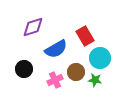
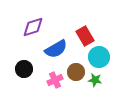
cyan circle: moved 1 px left, 1 px up
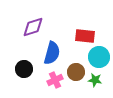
red rectangle: rotated 54 degrees counterclockwise
blue semicircle: moved 4 px left, 4 px down; rotated 45 degrees counterclockwise
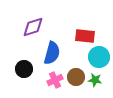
brown circle: moved 5 px down
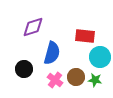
cyan circle: moved 1 px right
pink cross: rotated 28 degrees counterclockwise
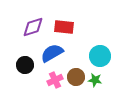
red rectangle: moved 21 px left, 9 px up
blue semicircle: rotated 135 degrees counterclockwise
cyan circle: moved 1 px up
black circle: moved 1 px right, 4 px up
pink cross: rotated 28 degrees clockwise
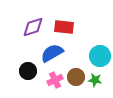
black circle: moved 3 px right, 6 px down
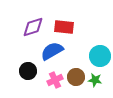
blue semicircle: moved 2 px up
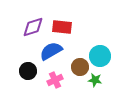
red rectangle: moved 2 px left
blue semicircle: moved 1 px left
brown circle: moved 4 px right, 10 px up
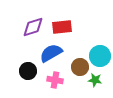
red rectangle: rotated 12 degrees counterclockwise
blue semicircle: moved 2 px down
pink cross: rotated 35 degrees clockwise
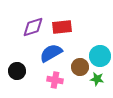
black circle: moved 11 px left
green star: moved 2 px right, 1 px up
